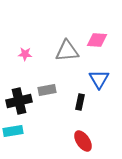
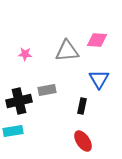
black rectangle: moved 2 px right, 4 px down
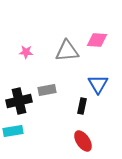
pink star: moved 1 px right, 2 px up
blue triangle: moved 1 px left, 5 px down
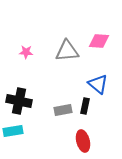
pink diamond: moved 2 px right, 1 px down
blue triangle: rotated 20 degrees counterclockwise
gray rectangle: moved 16 px right, 20 px down
black cross: rotated 25 degrees clockwise
black rectangle: moved 3 px right
red ellipse: rotated 20 degrees clockwise
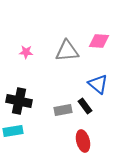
black rectangle: rotated 49 degrees counterclockwise
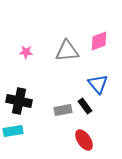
pink diamond: rotated 25 degrees counterclockwise
blue triangle: rotated 10 degrees clockwise
red ellipse: moved 1 px right, 1 px up; rotated 20 degrees counterclockwise
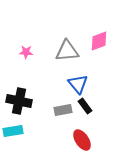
blue triangle: moved 20 px left
red ellipse: moved 2 px left
